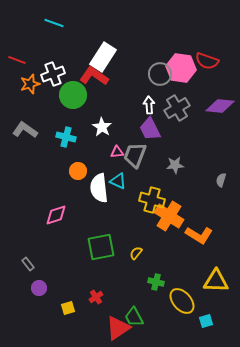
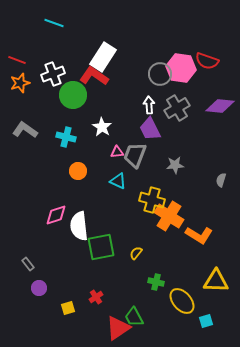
orange star: moved 10 px left, 1 px up
white semicircle: moved 20 px left, 38 px down
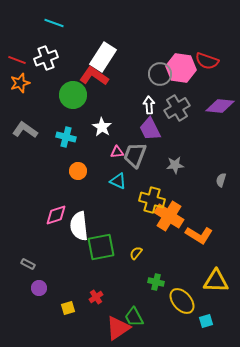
white cross: moved 7 px left, 16 px up
gray rectangle: rotated 24 degrees counterclockwise
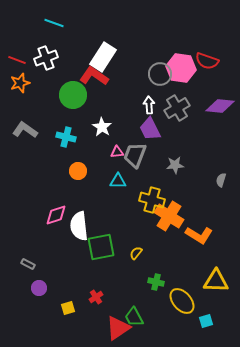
cyan triangle: rotated 24 degrees counterclockwise
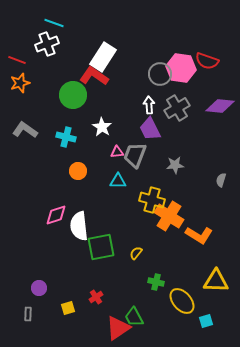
white cross: moved 1 px right, 14 px up
gray rectangle: moved 50 px down; rotated 64 degrees clockwise
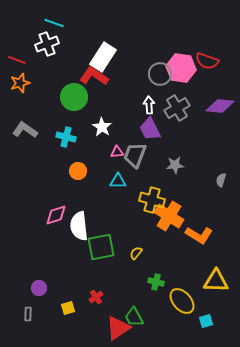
green circle: moved 1 px right, 2 px down
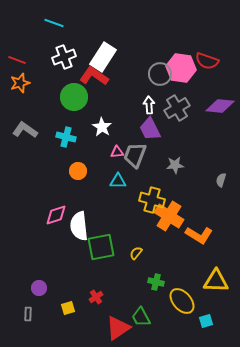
white cross: moved 17 px right, 13 px down
green trapezoid: moved 7 px right
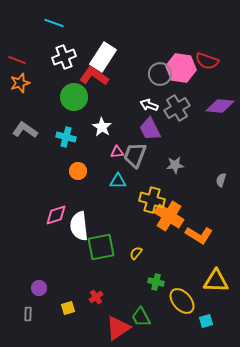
white arrow: rotated 66 degrees counterclockwise
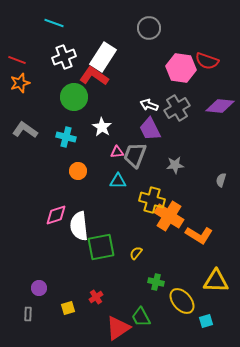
gray circle: moved 11 px left, 46 px up
